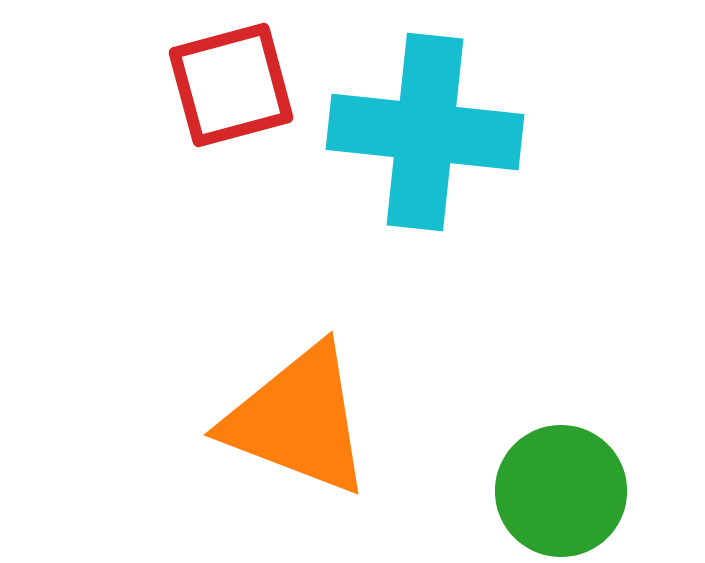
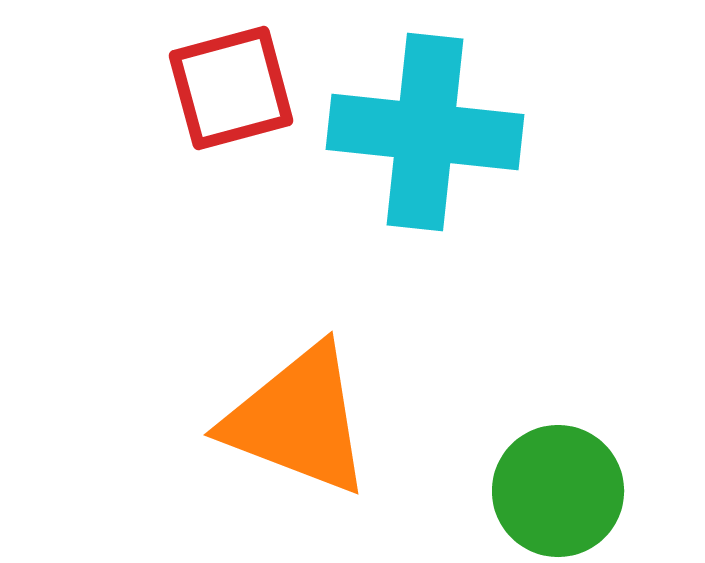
red square: moved 3 px down
green circle: moved 3 px left
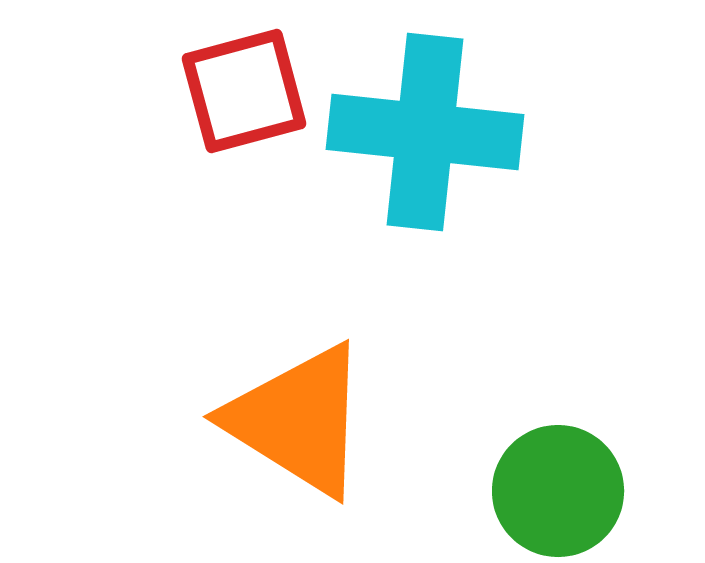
red square: moved 13 px right, 3 px down
orange triangle: rotated 11 degrees clockwise
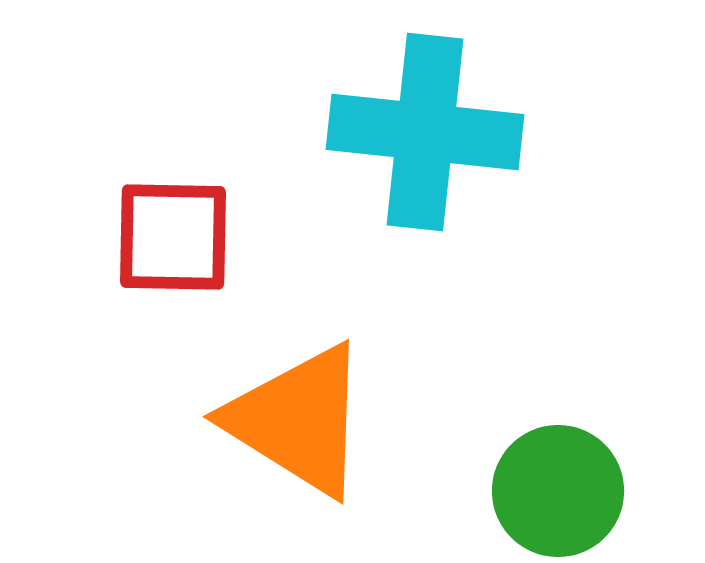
red square: moved 71 px left, 146 px down; rotated 16 degrees clockwise
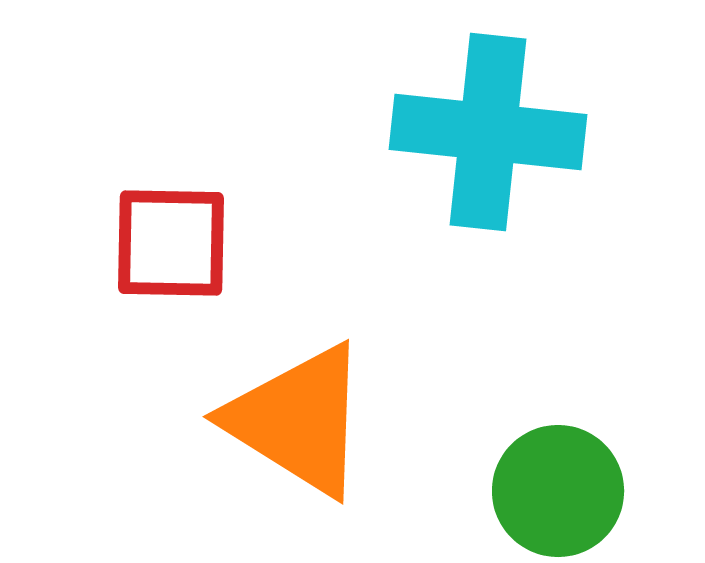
cyan cross: moved 63 px right
red square: moved 2 px left, 6 px down
